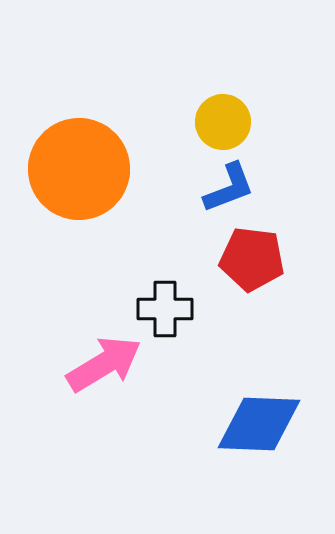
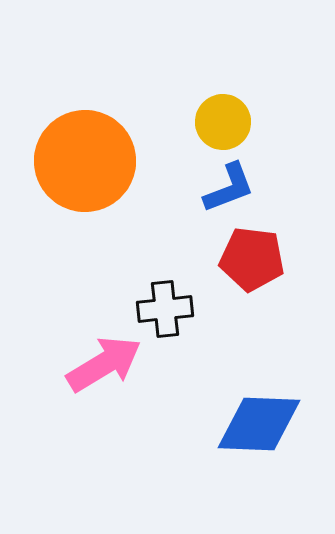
orange circle: moved 6 px right, 8 px up
black cross: rotated 6 degrees counterclockwise
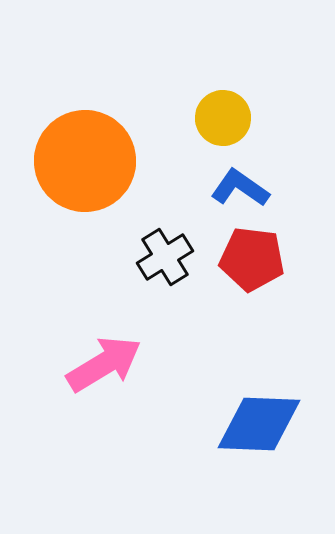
yellow circle: moved 4 px up
blue L-shape: moved 11 px right; rotated 124 degrees counterclockwise
black cross: moved 52 px up; rotated 26 degrees counterclockwise
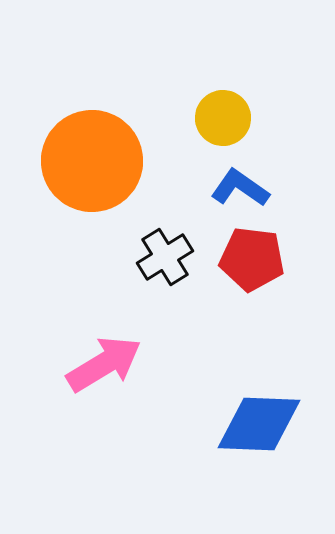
orange circle: moved 7 px right
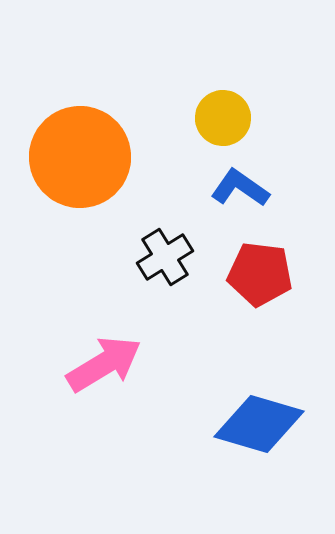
orange circle: moved 12 px left, 4 px up
red pentagon: moved 8 px right, 15 px down
blue diamond: rotated 14 degrees clockwise
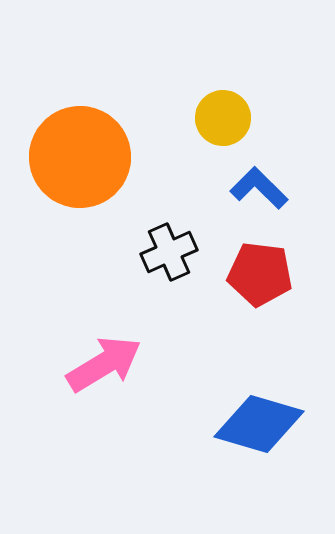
blue L-shape: moved 19 px right; rotated 10 degrees clockwise
black cross: moved 4 px right, 5 px up; rotated 8 degrees clockwise
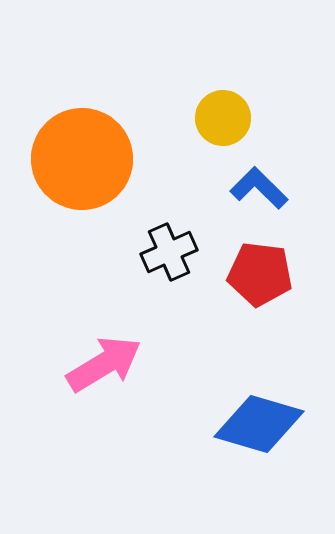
orange circle: moved 2 px right, 2 px down
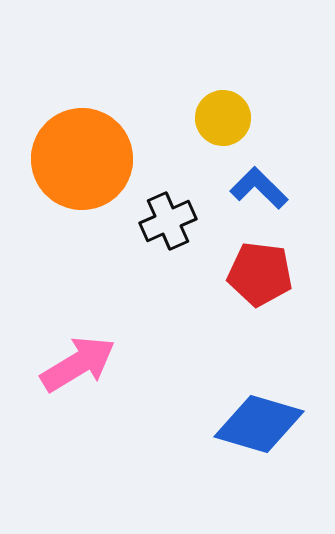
black cross: moved 1 px left, 31 px up
pink arrow: moved 26 px left
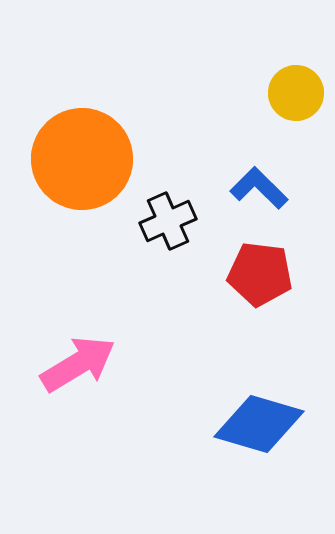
yellow circle: moved 73 px right, 25 px up
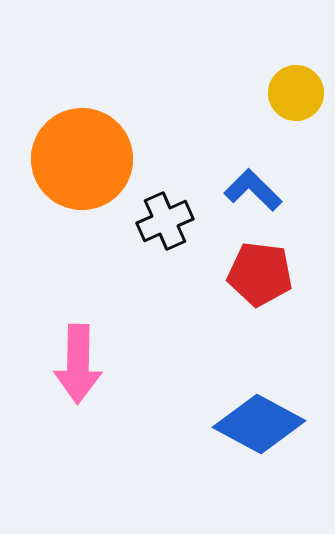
blue L-shape: moved 6 px left, 2 px down
black cross: moved 3 px left
pink arrow: rotated 122 degrees clockwise
blue diamond: rotated 12 degrees clockwise
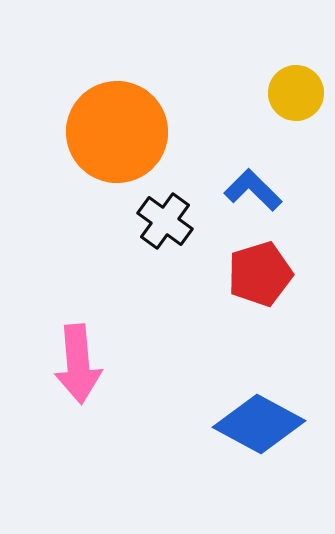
orange circle: moved 35 px right, 27 px up
black cross: rotated 30 degrees counterclockwise
red pentagon: rotated 24 degrees counterclockwise
pink arrow: rotated 6 degrees counterclockwise
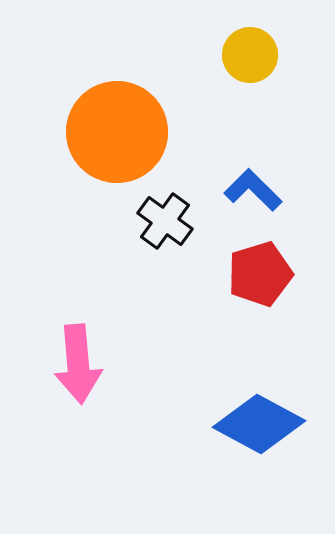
yellow circle: moved 46 px left, 38 px up
